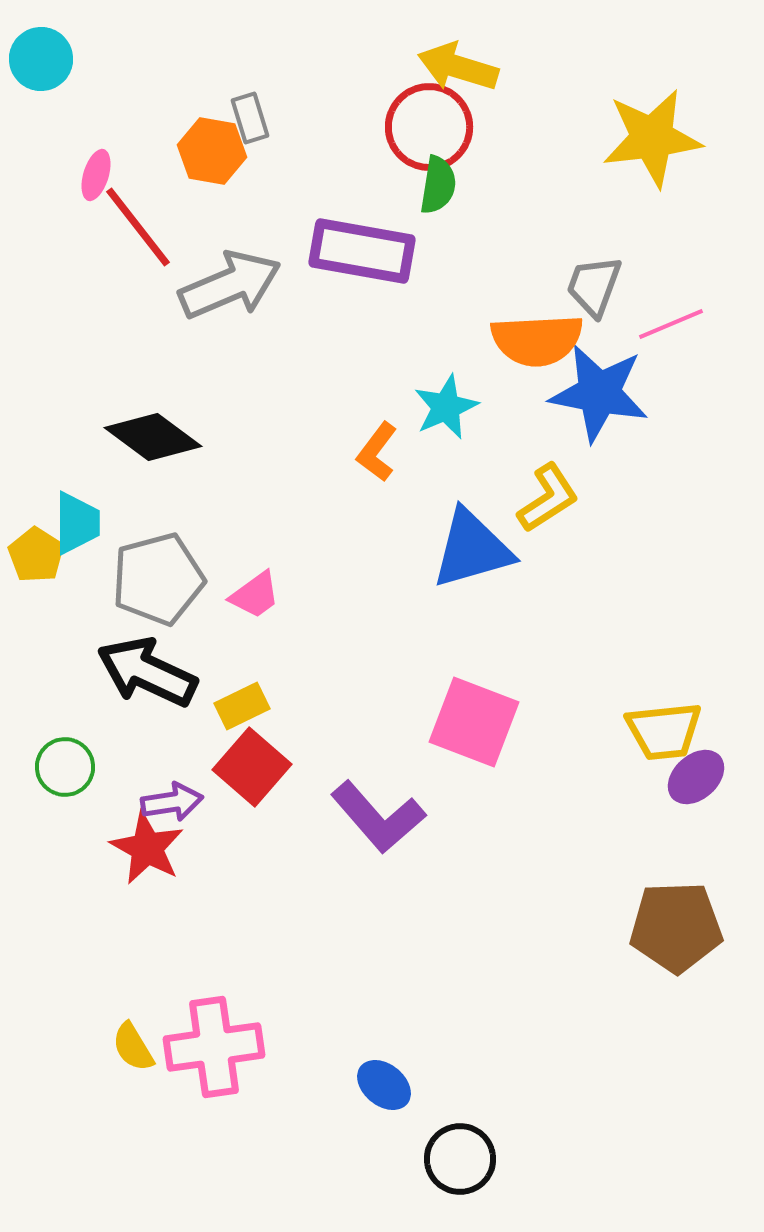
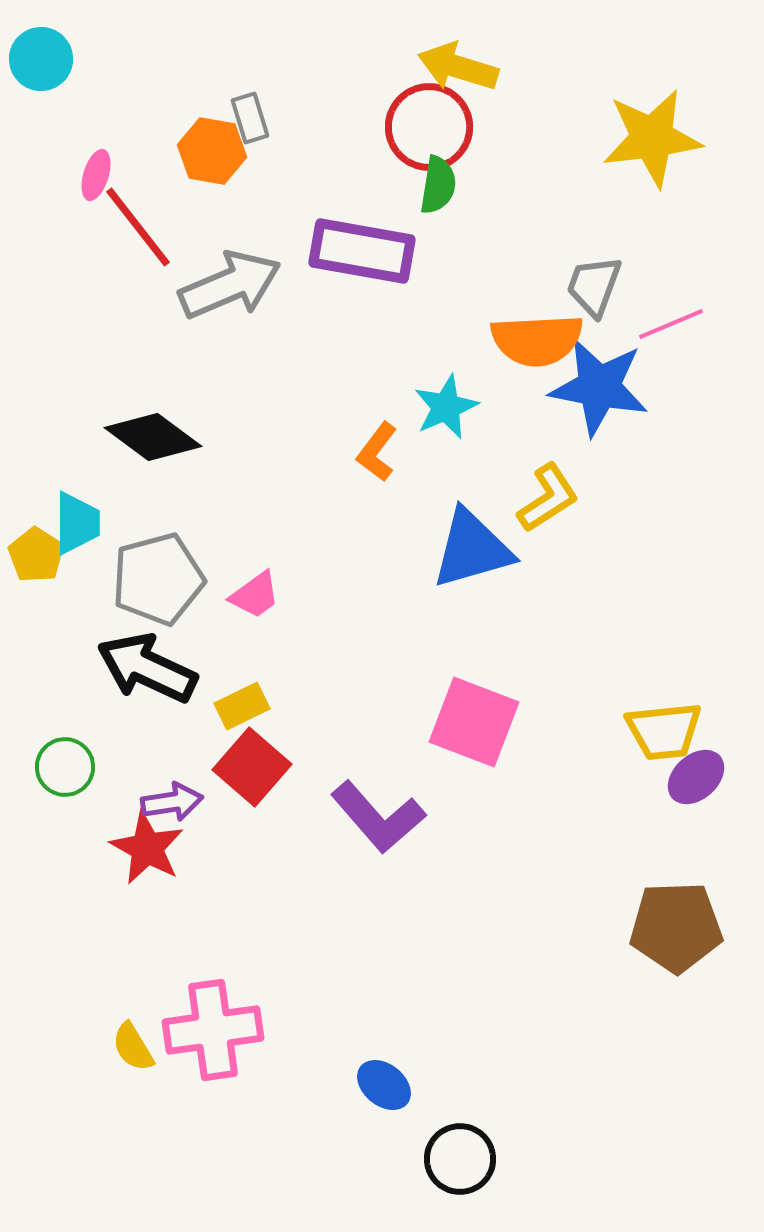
blue star: moved 6 px up
black arrow: moved 4 px up
pink cross: moved 1 px left, 17 px up
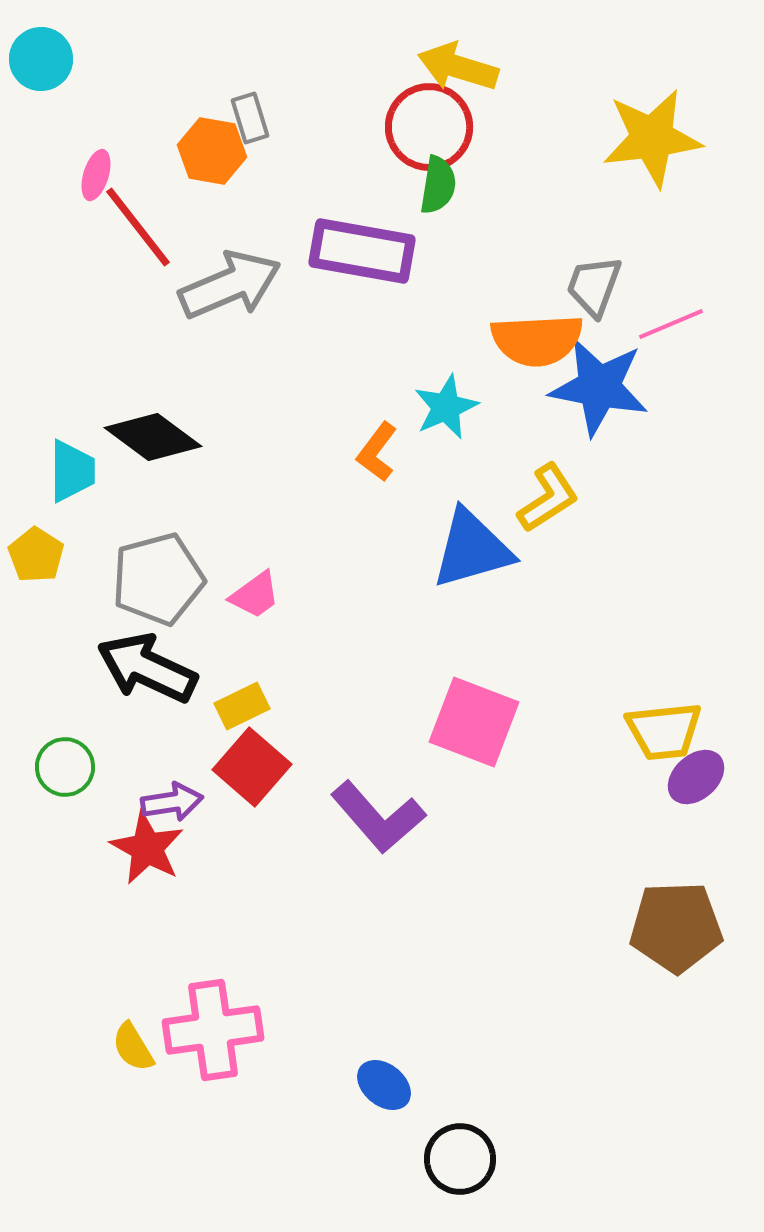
cyan trapezoid: moved 5 px left, 52 px up
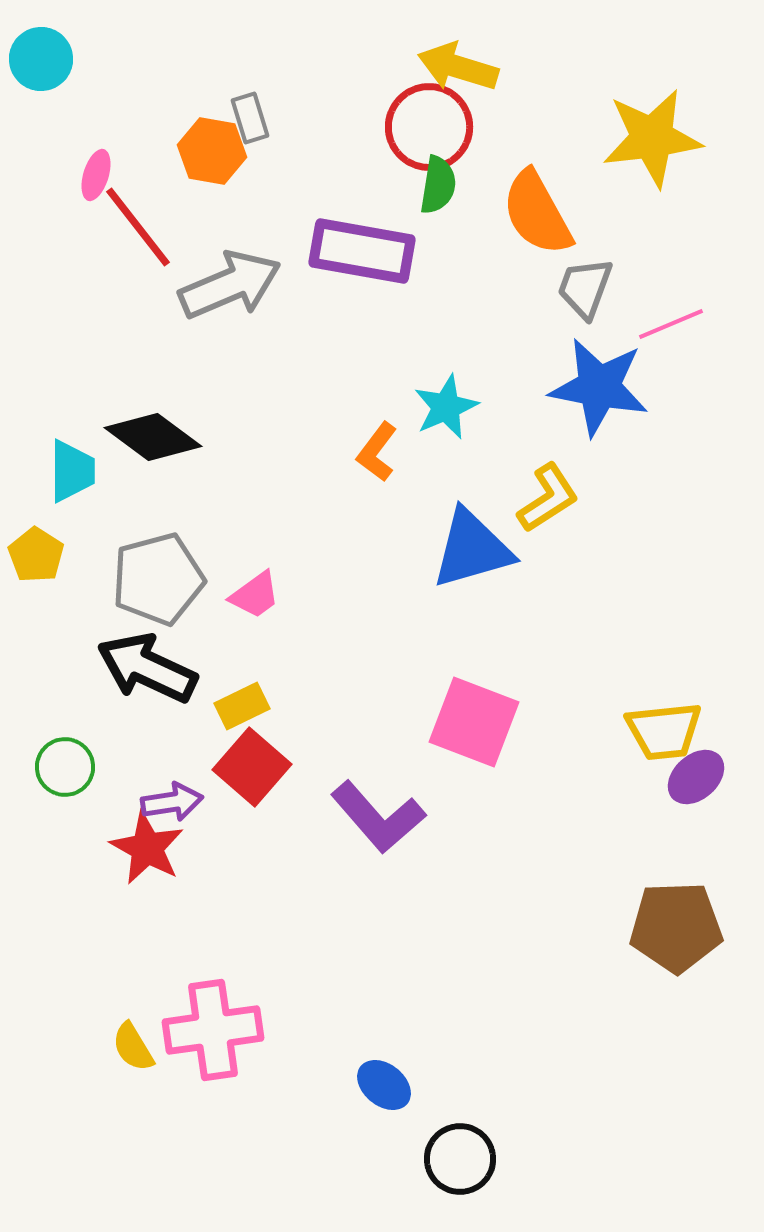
gray trapezoid: moved 9 px left, 2 px down
orange semicircle: moved 127 px up; rotated 64 degrees clockwise
